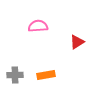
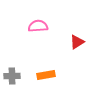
gray cross: moved 3 px left, 1 px down
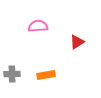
gray cross: moved 2 px up
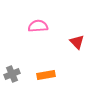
red triangle: rotated 42 degrees counterclockwise
gray cross: rotated 21 degrees counterclockwise
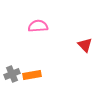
red triangle: moved 8 px right, 3 px down
orange rectangle: moved 14 px left
